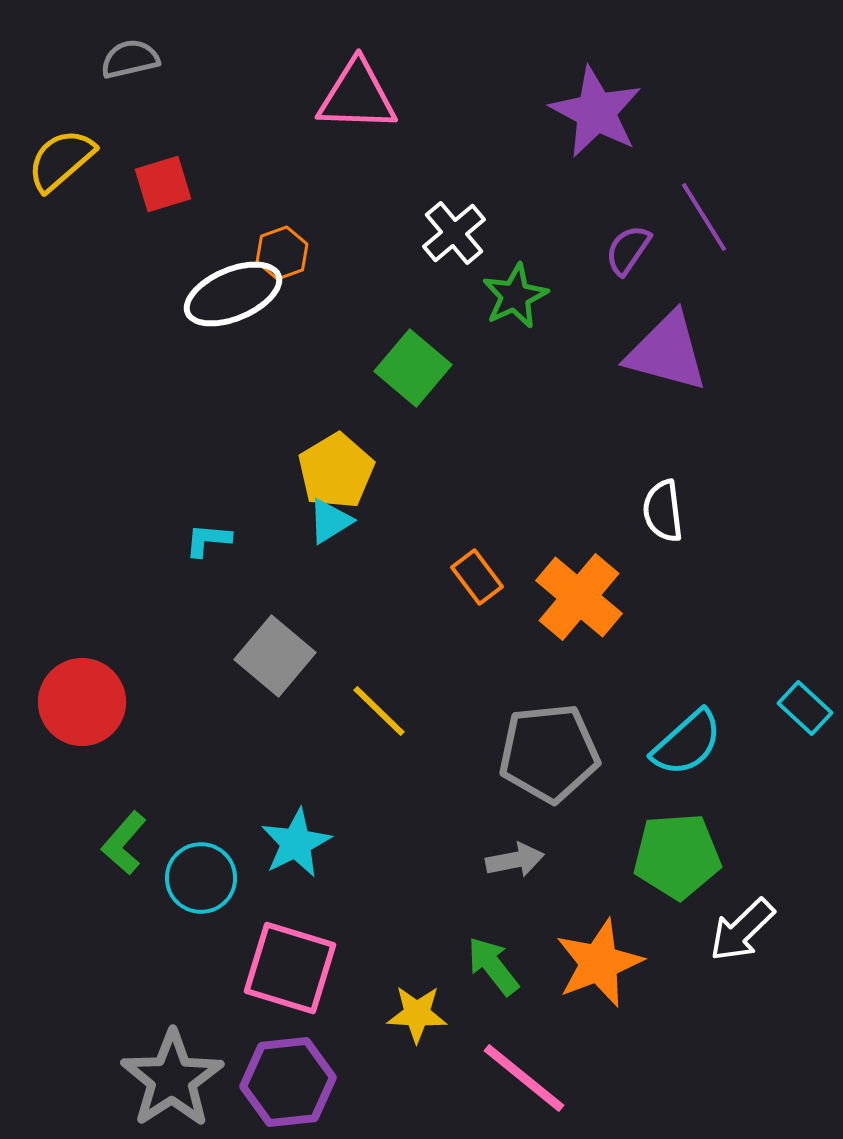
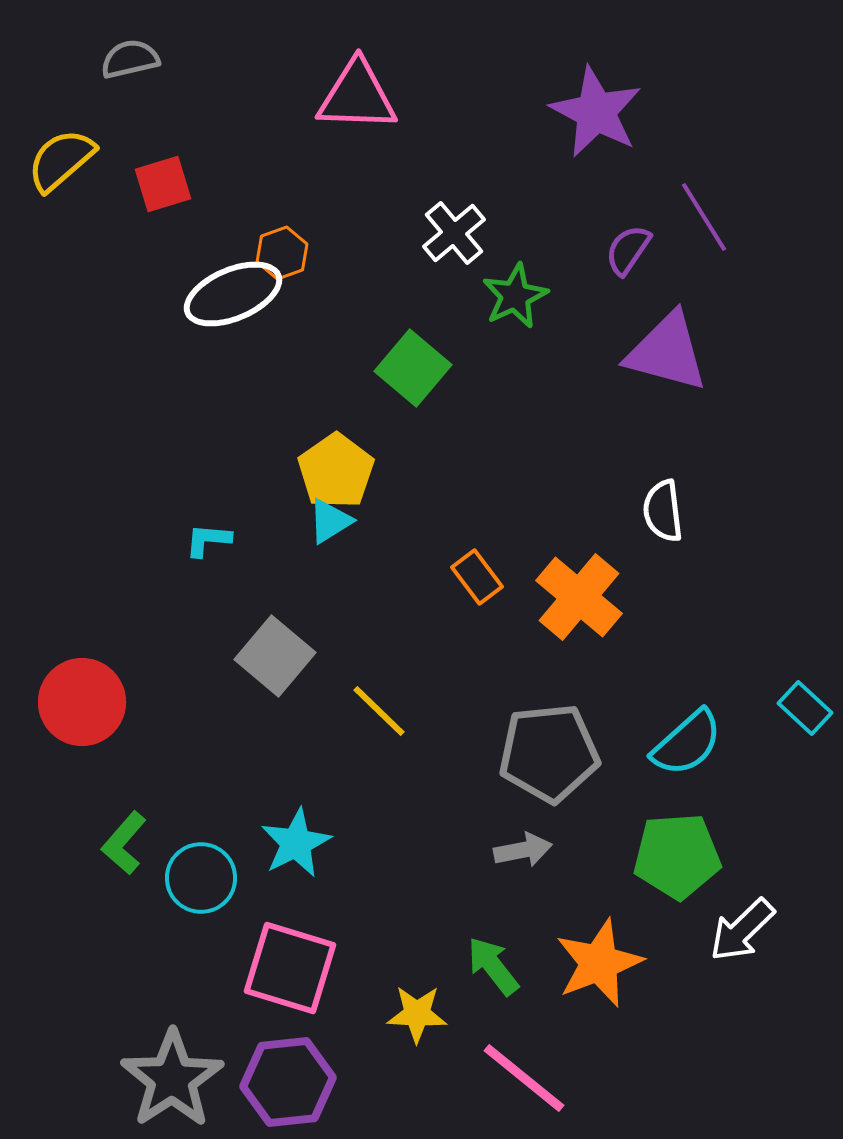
yellow pentagon: rotated 4 degrees counterclockwise
gray arrow: moved 8 px right, 10 px up
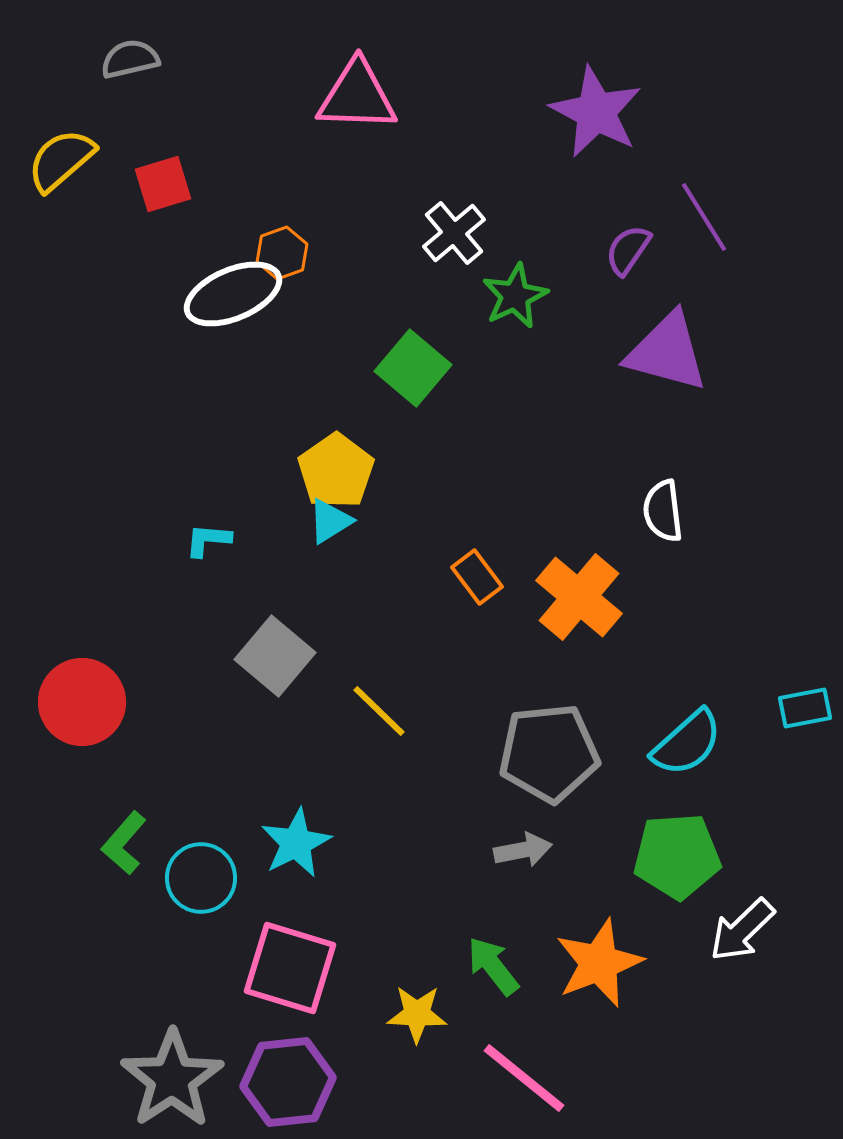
cyan rectangle: rotated 54 degrees counterclockwise
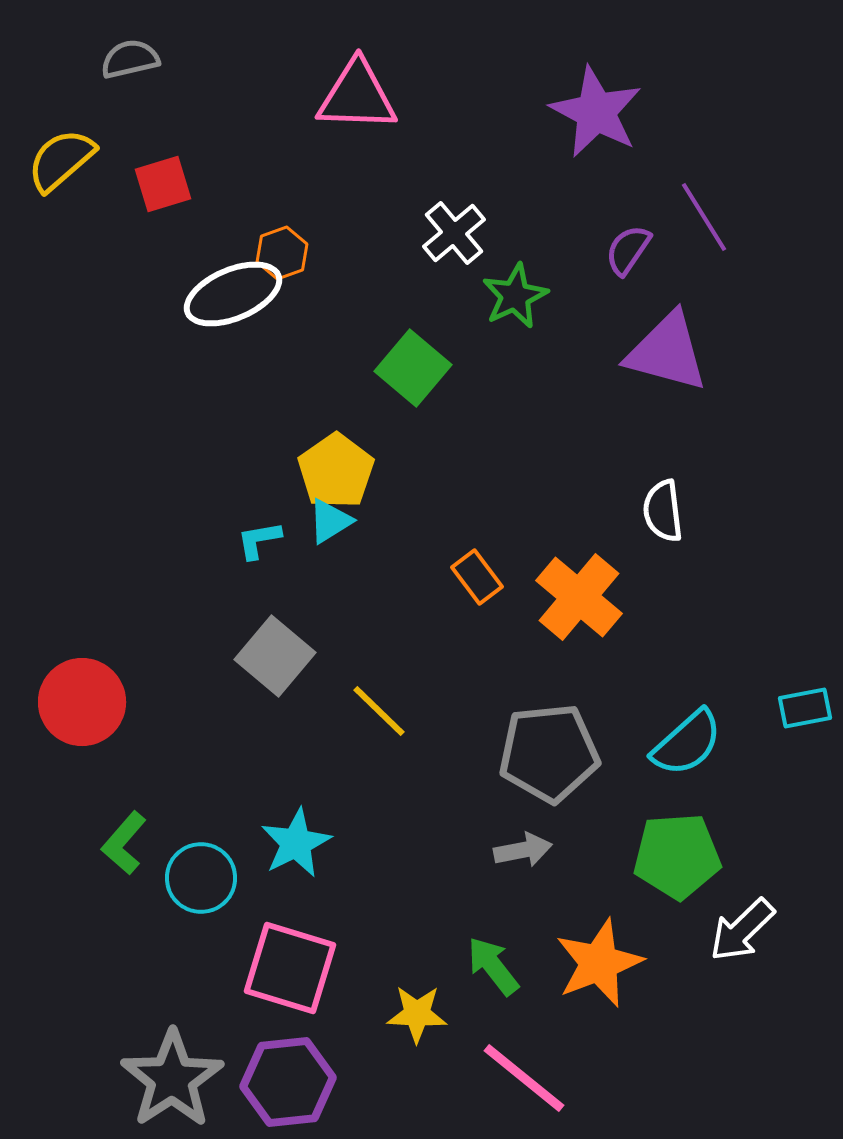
cyan L-shape: moved 51 px right; rotated 15 degrees counterclockwise
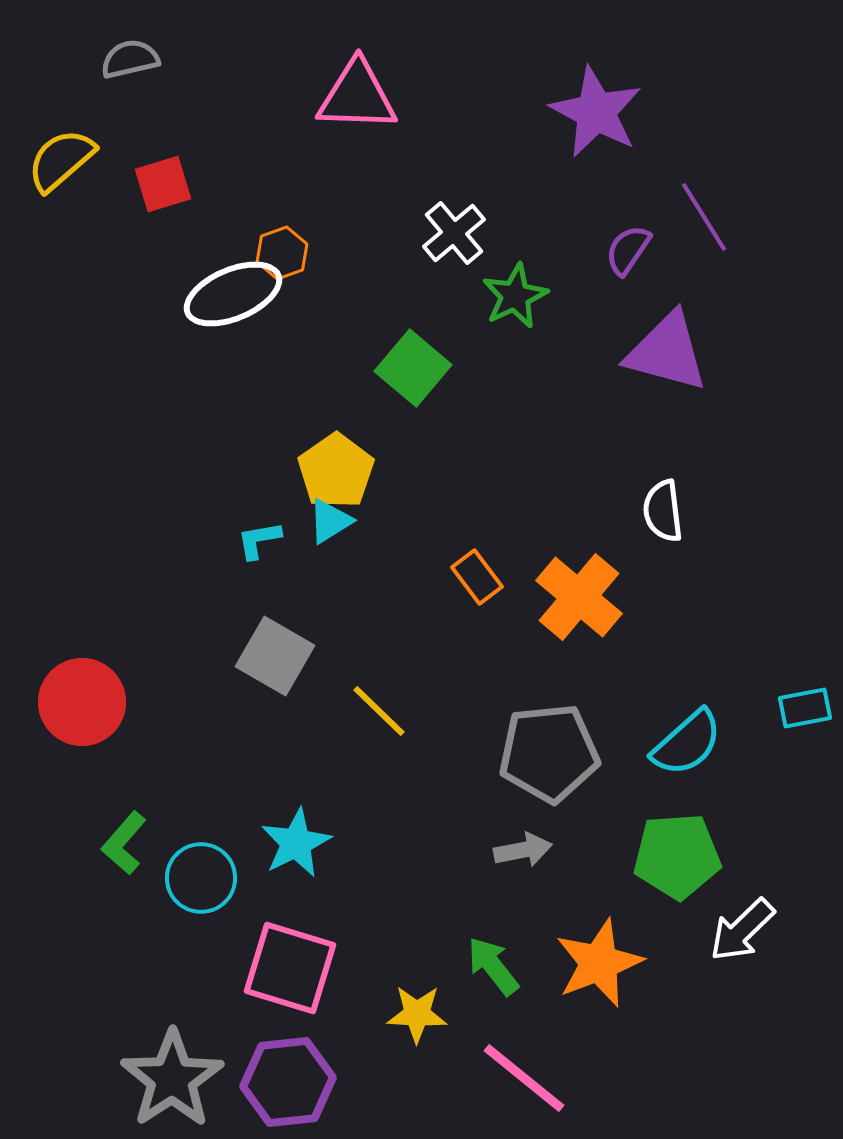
gray square: rotated 10 degrees counterclockwise
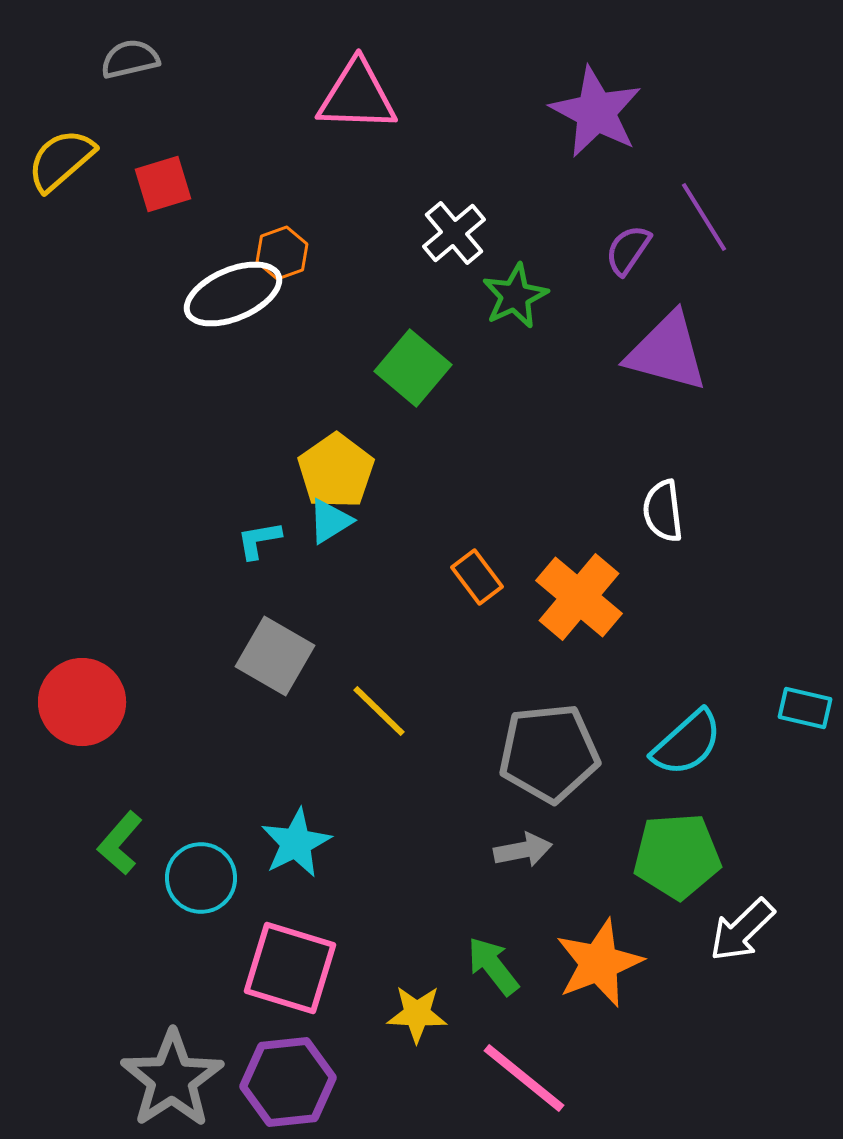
cyan rectangle: rotated 24 degrees clockwise
green L-shape: moved 4 px left
